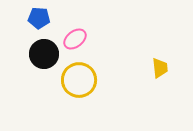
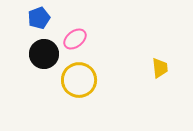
blue pentagon: rotated 25 degrees counterclockwise
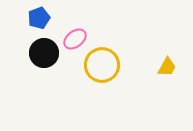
black circle: moved 1 px up
yellow trapezoid: moved 7 px right, 1 px up; rotated 35 degrees clockwise
yellow circle: moved 23 px right, 15 px up
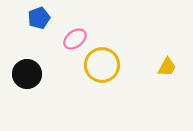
black circle: moved 17 px left, 21 px down
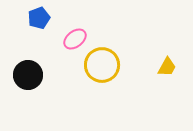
black circle: moved 1 px right, 1 px down
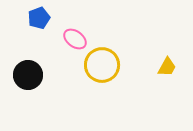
pink ellipse: rotated 75 degrees clockwise
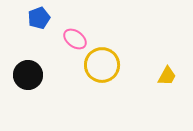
yellow trapezoid: moved 9 px down
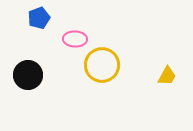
pink ellipse: rotated 35 degrees counterclockwise
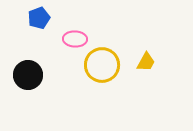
yellow trapezoid: moved 21 px left, 14 px up
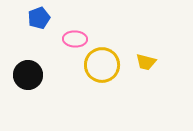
yellow trapezoid: rotated 75 degrees clockwise
